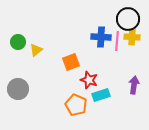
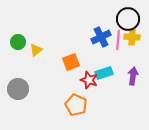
blue cross: rotated 30 degrees counterclockwise
pink line: moved 1 px right, 1 px up
purple arrow: moved 1 px left, 9 px up
cyan rectangle: moved 3 px right, 22 px up
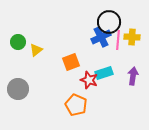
black circle: moved 19 px left, 3 px down
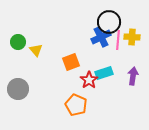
yellow triangle: rotated 32 degrees counterclockwise
red star: rotated 18 degrees clockwise
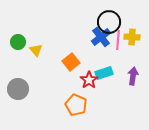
blue cross: rotated 12 degrees counterclockwise
orange square: rotated 18 degrees counterclockwise
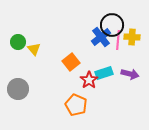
black circle: moved 3 px right, 3 px down
yellow triangle: moved 2 px left, 1 px up
purple arrow: moved 3 px left, 2 px up; rotated 96 degrees clockwise
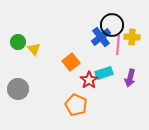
pink line: moved 5 px down
purple arrow: moved 4 px down; rotated 90 degrees clockwise
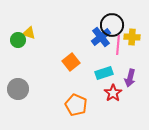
green circle: moved 2 px up
yellow triangle: moved 5 px left, 16 px up; rotated 32 degrees counterclockwise
red star: moved 24 px right, 13 px down
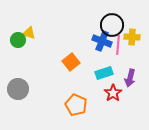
blue cross: moved 1 px right, 4 px down; rotated 30 degrees counterclockwise
